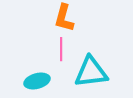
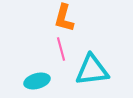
pink line: rotated 15 degrees counterclockwise
cyan triangle: moved 1 px right, 2 px up
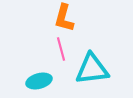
cyan triangle: moved 1 px up
cyan ellipse: moved 2 px right
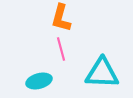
orange L-shape: moved 3 px left
cyan triangle: moved 10 px right, 4 px down; rotated 9 degrees clockwise
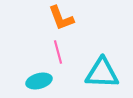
orange L-shape: rotated 36 degrees counterclockwise
pink line: moved 3 px left, 3 px down
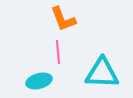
orange L-shape: moved 2 px right, 1 px down
pink line: rotated 10 degrees clockwise
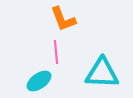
pink line: moved 2 px left
cyan ellipse: rotated 20 degrees counterclockwise
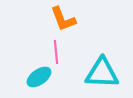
cyan ellipse: moved 4 px up
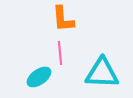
orange L-shape: rotated 16 degrees clockwise
pink line: moved 4 px right, 1 px down
